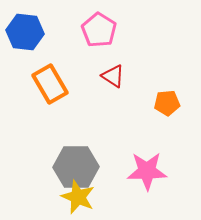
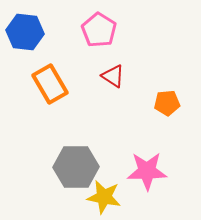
yellow star: moved 26 px right; rotated 12 degrees counterclockwise
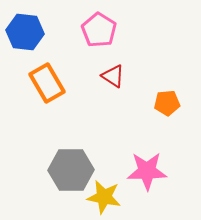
orange rectangle: moved 3 px left, 1 px up
gray hexagon: moved 5 px left, 3 px down
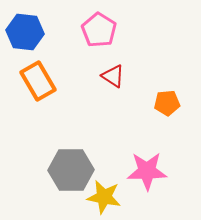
orange rectangle: moved 9 px left, 2 px up
